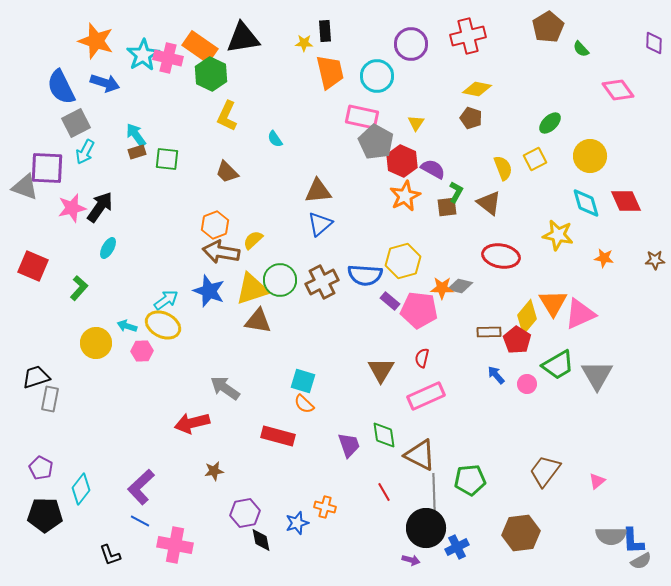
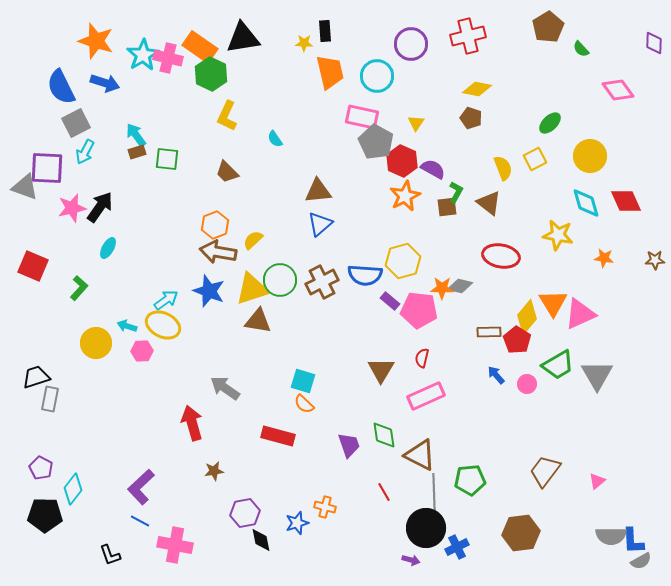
brown arrow at (221, 252): moved 3 px left
red arrow at (192, 423): rotated 88 degrees clockwise
cyan diamond at (81, 489): moved 8 px left
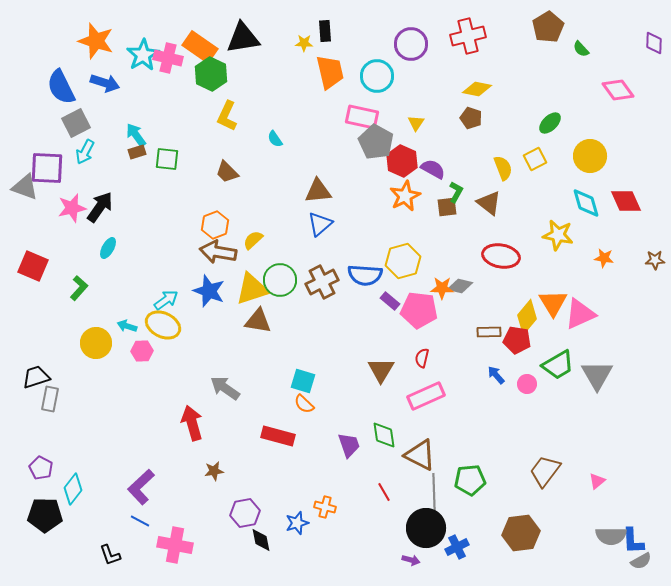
red pentagon at (517, 340): rotated 24 degrees counterclockwise
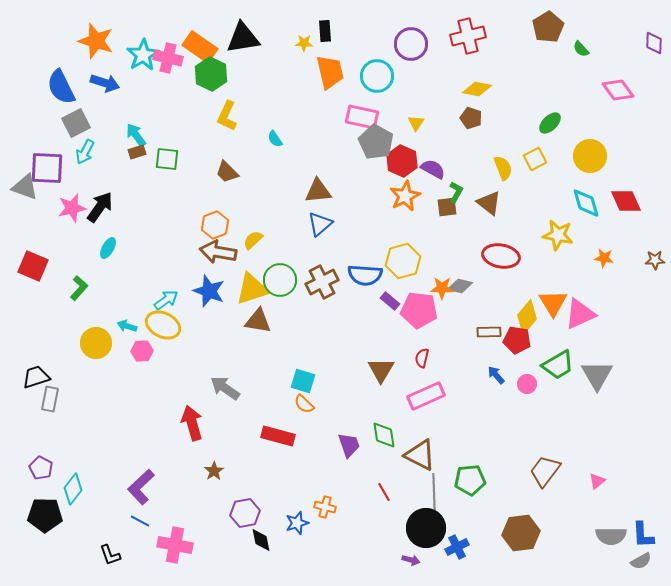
brown star at (214, 471): rotated 24 degrees counterclockwise
blue L-shape at (633, 541): moved 10 px right, 6 px up
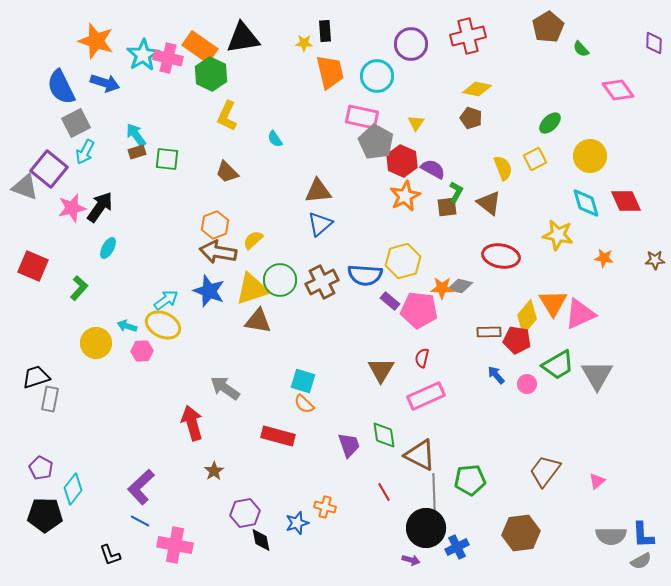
purple square at (47, 168): moved 2 px right, 1 px down; rotated 36 degrees clockwise
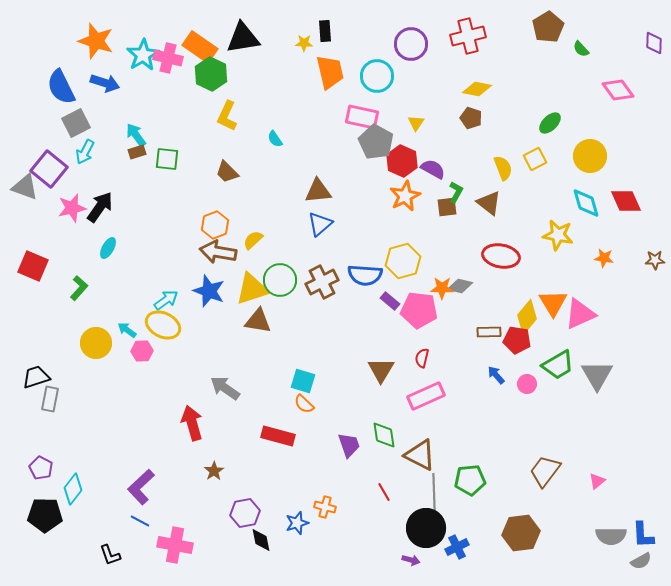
cyan arrow at (127, 326): moved 4 px down; rotated 18 degrees clockwise
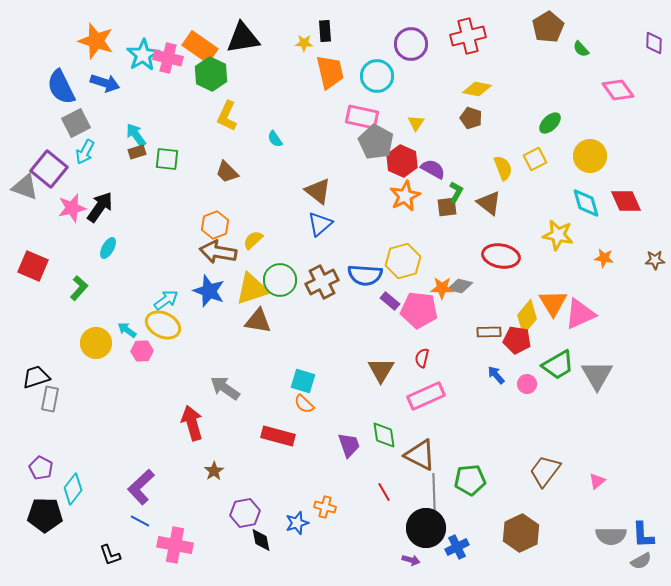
brown triangle at (318, 191): rotated 44 degrees clockwise
brown hexagon at (521, 533): rotated 18 degrees counterclockwise
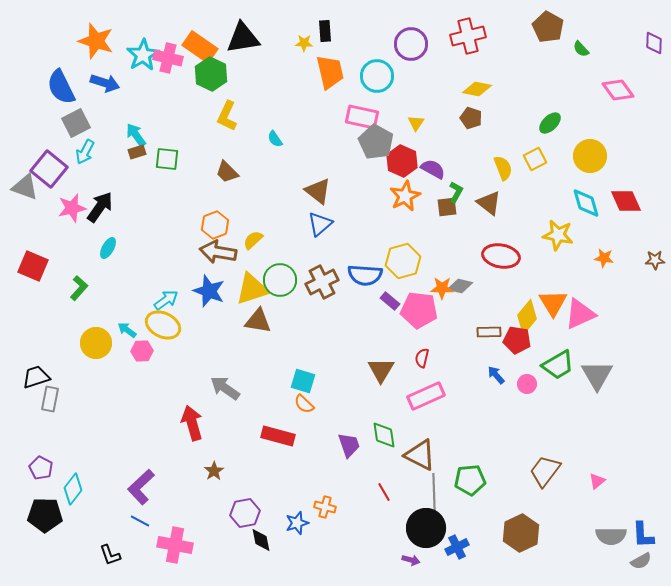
brown pentagon at (548, 27): rotated 12 degrees counterclockwise
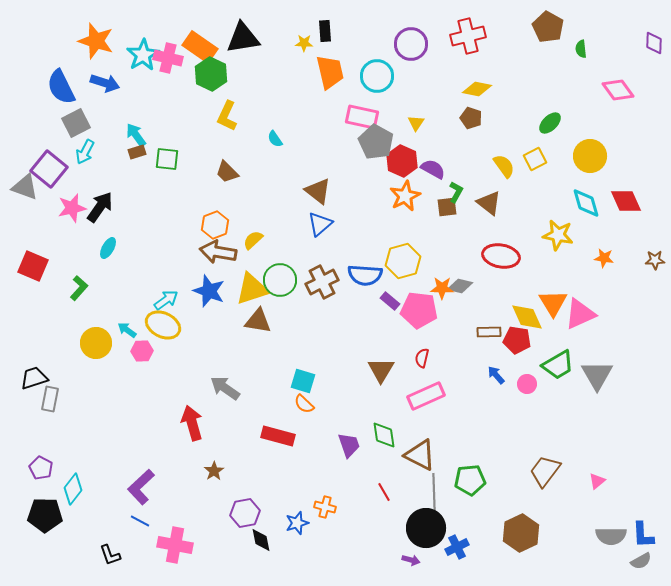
green semicircle at (581, 49): rotated 36 degrees clockwise
yellow semicircle at (503, 168): moved 1 px right, 2 px up; rotated 15 degrees counterclockwise
yellow diamond at (527, 317): rotated 64 degrees counterclockwise
black trapezoid at (36, 377): moved 2 px left, 1 px down
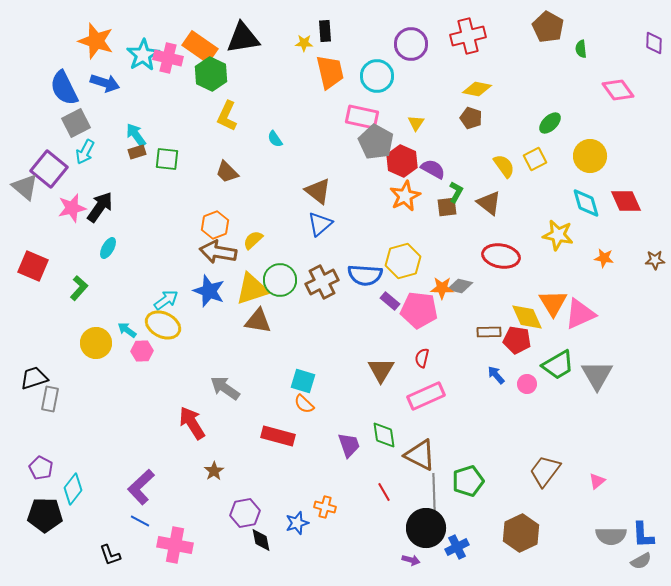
blue semicircle at (61, 87): moved 3 px right, 1 px down
gray triangle at (25, 187): rotated 20 degrees clockwise
red arrow at (192, 423): rotated 16 degrees counterclockwise
green pentagon at (470, 480): moved 2 px left, 1 px down; rotated 12 degrees counterclockwise
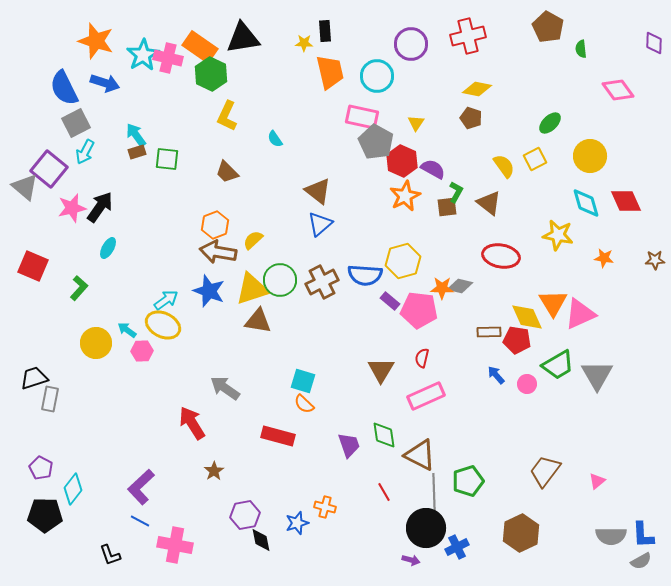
purple hexagon at (245, 513): moved 2 px down
